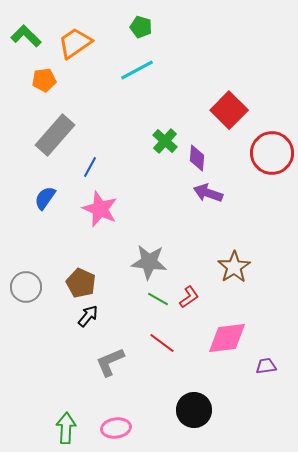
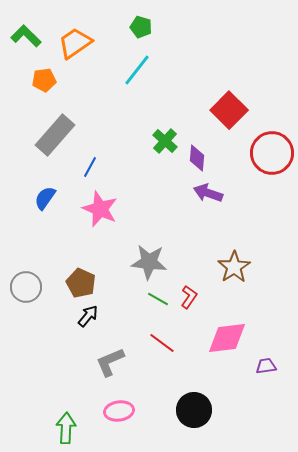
cyan line: rotated 24 degrees counterclockwise
red L-shape: rotated 20 degrees counterclockwise
pink ellipse: moved 3 px right, 17 px up
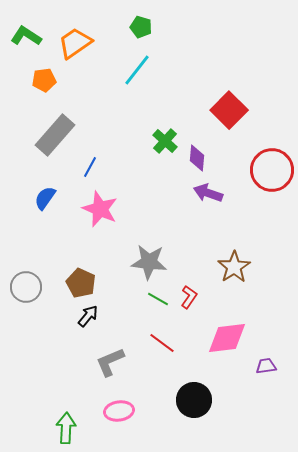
green L-shape: rotated 12 degrees counterclockwise
red circle: moved 17 px down
black circle: moved 10 px up
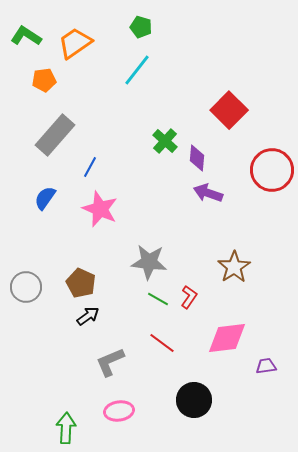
black arrow: rotated 15 degrees clockwise
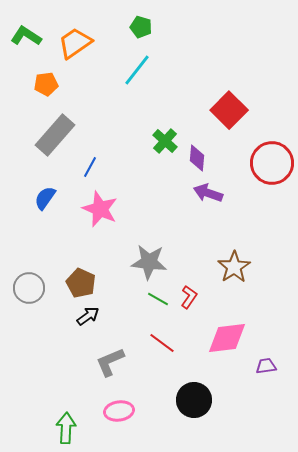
orange pentagon: moved 2 px right, 4 px down
red circle: moved 7 px up
gray circle: moved 3 px right, 1 px down
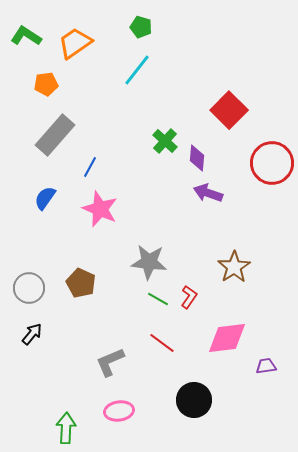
black arrow: moved 56 px left, 18 px down; rotated 15 degrees counterclockwise
